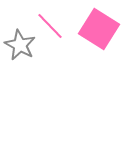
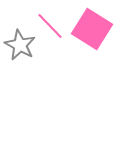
pink square: moved 7 px left
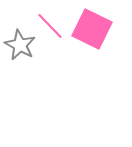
pink square: rotated 6 degrees counterclockwise
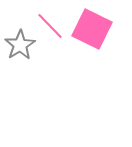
gray star: rotated 12 degrees clockwise
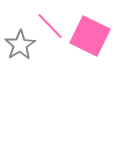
pink square: moved 2 px left, 7 px down
